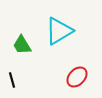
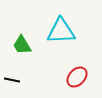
cyan triangle: moved 2 px right; rotated 28 degrees clockwise
black line: rotated 63 degrees counterclockwise
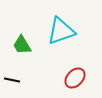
cyan triangle: rotated 16 degrees counterclockwise
red ellipse: moved 2 px left, 1 px down
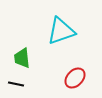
green trapezoid: moved 13 px down; rotated 25 degrees clockwise
black line: moved 4 px right, 4 px down
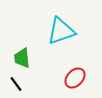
black line: rotated 42 degrees clockwise
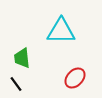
cyan triangle: rotated 20 degrees clockwise
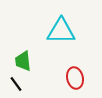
green trapezoid: moved 1 px right, 3 px down
red ellipse: rotated 55 degrees counterclockwise
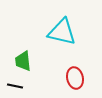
cyan triangle: moved 1 px right, 1 px down; rotated 12 degrees clockwise
black line: moved 1 px left, 2 px down; rotated 42 degrees counterclockwise
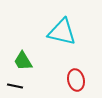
green trapezoid: rotated 25 degrees counterclockwise
red ellipse: moved 1 px right, 2 px down
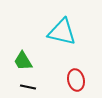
black line: moved 13 px right, 1 px down
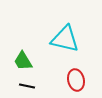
cyan triangle: moved 3 px right, 7 px down
black line: moved 1 px left, 1 px up
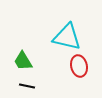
cyan triangle: moved 2 px right, 2 px up
red ellipse: moved 3 px right, 14 px up
